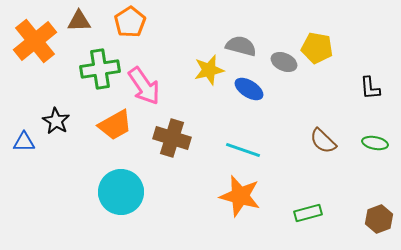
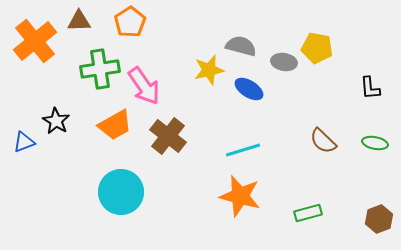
gray ellipse: rotated 15 degrees counterclockwise
brown cross: moved 4 px left, 2 px up; rotated 21 degrees clockwise
blue triangle: rotated 20 degrees counterclockwise
cyan line: rotated 36 degrees counterclockwise
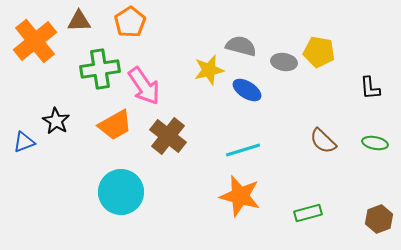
yellow pentagon: moved 2 px right, 4 px down
blue ellipse: moved 2 px left, 1 px down
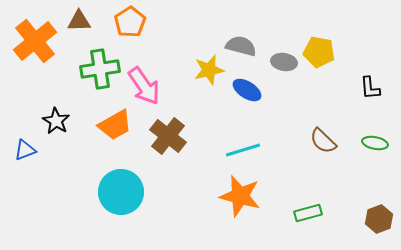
blue triangle: moved 1 px right, 8 px down
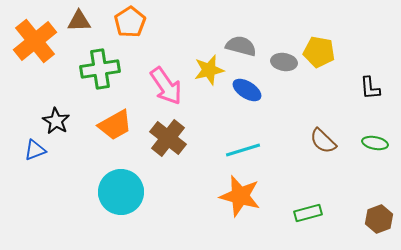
pink arrow: moved 22 px right
brown cross: moved 2 px down
blue triangle: moved 10 px right
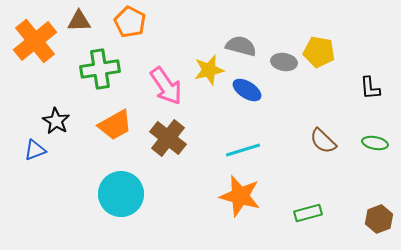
orange pentagon: rotated 12 degrees counterclockwise
cyan circle: moved 2 px down
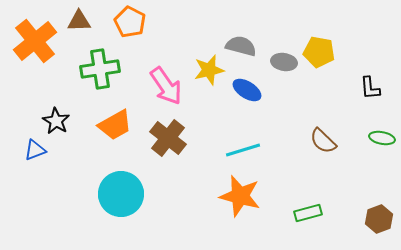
green ellipse: moved 7 px right, 5 px up
